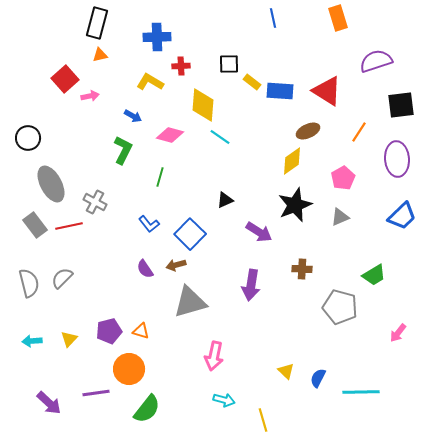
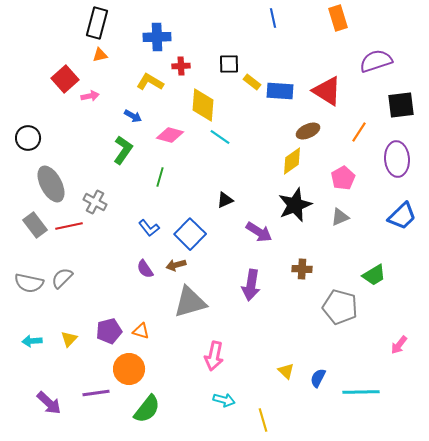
green L-shape at (123, 150): rotated 8 degrees clockwise
blue L-shape at (149, 224): moved 4 px down
gray semicircle at (29, 283): rotated 116 degrees clockwise
pink arrow at (398, 333): moved 1 px right, 12 px down
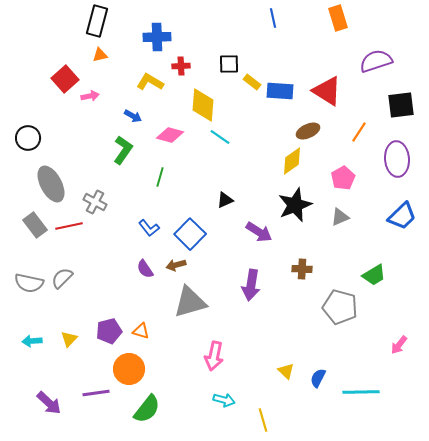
black rectangle at (97, 23): moved 2 px up
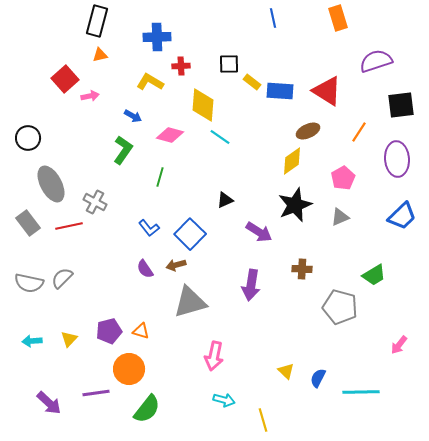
gray rectangle at (35, 225): moved 7 px left, 2 px up
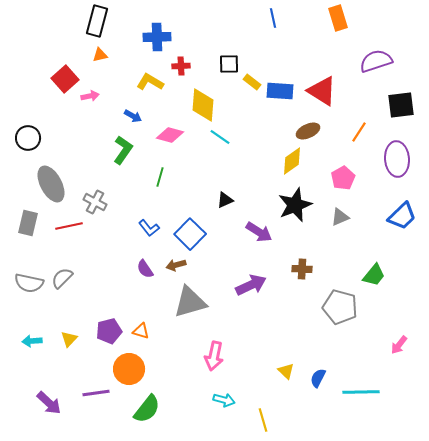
red triangle at (327, 91): moved 5 px left
gray rectangle at (28, 223): rotated 50 degrees clockwise
green trapezoid at (374, 275): rotated 20 degrees counterclockwise
purple arrow at (251, 285): rotated 124 degrees counterclockwise
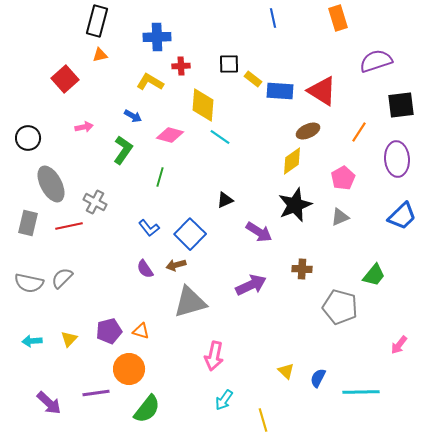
yellow rectangle at (252, 82): moved 1 px right, 3 px up
pink arrow at (90, 96): moved 6 px left, 31 px down
cyan arrow at (224, 400): rotated 110 degrees clockwise
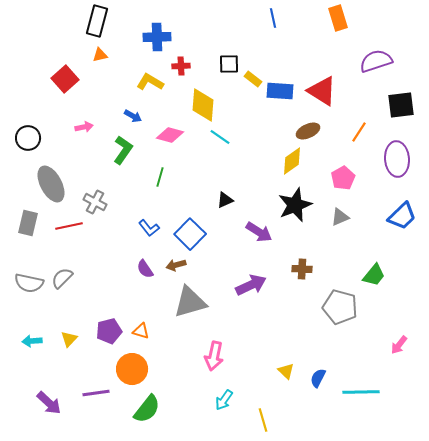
orange circle at (129, 369): moved 3 px right
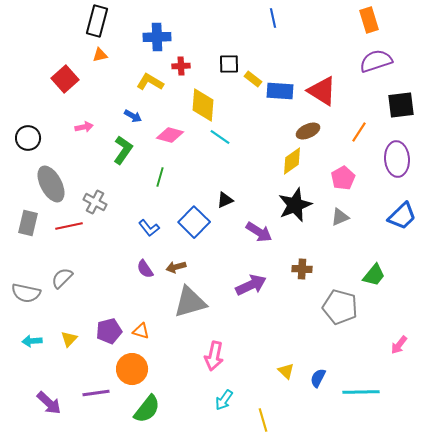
orange rectangle at (338, 18): moved 31 px right, 2 px down
blue square at (190, 234): moved 4 px right, 12 px up
brown arrow at (176, 265): moved 2 px down
gray semicircle at (29, 283): moved 3 px left, 10 px down
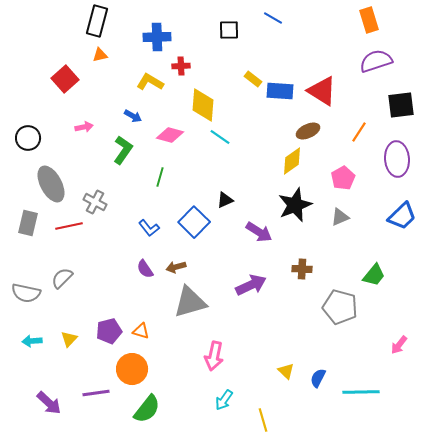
blue line at (273, 18): rotated 48 degrees counterclockwise
black square at (229, 64): moved 34 px up
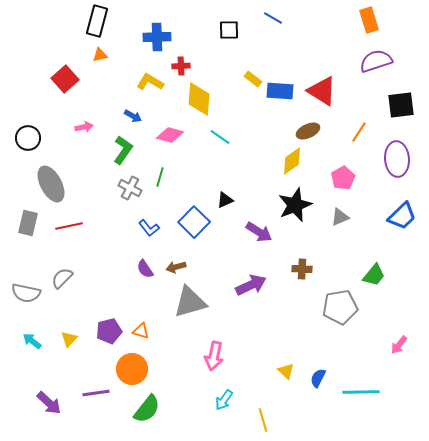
yellow diamond at (203, 105): moved 4 px left, 6 px up
gray cross at (95, 202): moved 35 px right, 14 px up
gray pentagon at (340, 307): rotated 24 degrees counterclockwise
cyan arrow at (32, 341): rotated 42 degrees clockwise
